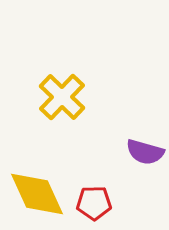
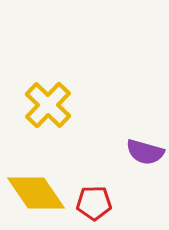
yellow cross: moved 14 px left, 8 px down
yellow diamond: moved 1 px left, 1 px up; rotated 10 degrees counterclockwise
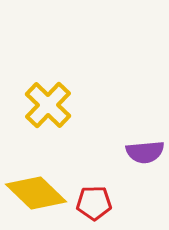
purple semicircle: rotated 21 degrees counterclockwise
yellow diamond: rotated 12 degrees counterclockwise
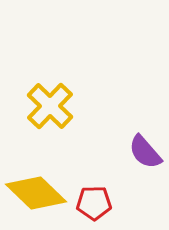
yellow cross: moved 2 px right, 1 px down
purple semicircle: rotated 54 degrees clockwise
